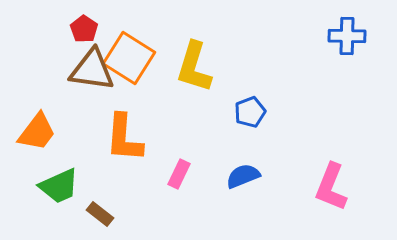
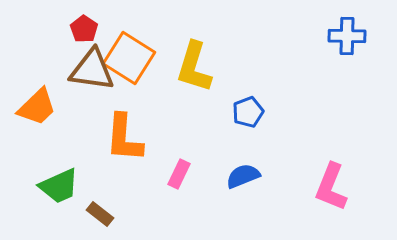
blue pentagon: moved 2 px left
orange trapezoid: moved 25 px up; rotated 9 degrees clockwise
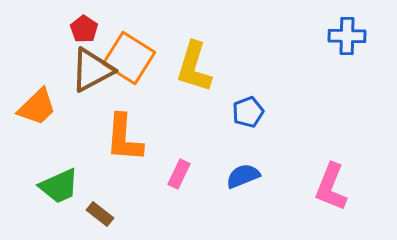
brown triangle: rotated 36 degrees counterclockwise
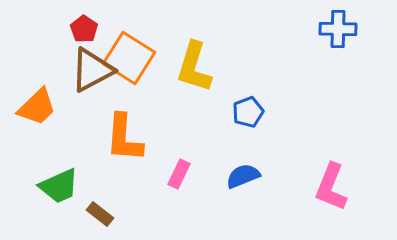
blue cross: moved 9 px left, 7 px up
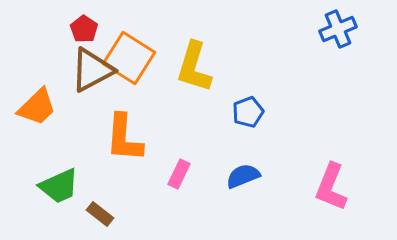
blue cross: rotated 24 degrees counterclockwise
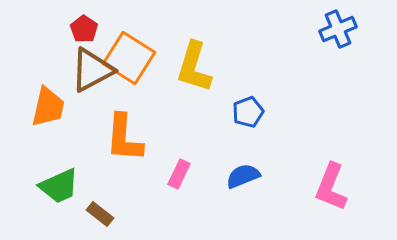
orange trapezoid: moved 11 px right; rotated 33 degrees counterclockwise
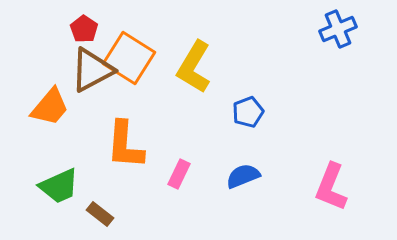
yellow L-shape: rotated 14 degrees clockwise
orange trapezoid: moved 2 px right; rotated 27 degrees clockwise
orange L-shape: moved 1 px right, 7 px down
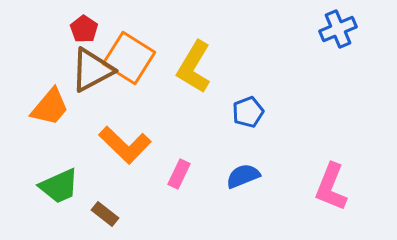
orange L-shape: rotated 50 degrees counterclockwise
brown rectangle: moved 5 px right
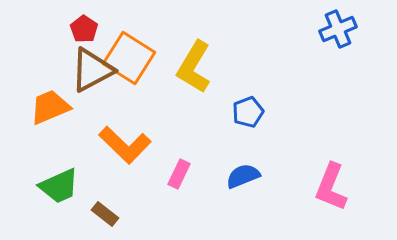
orange trapezoid: rotated 153 degrees counterclockwise
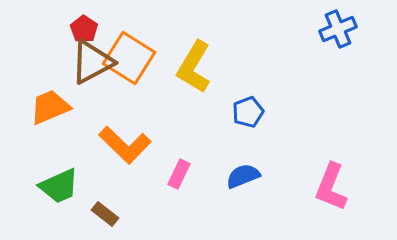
brown triangle: moved 8 px up
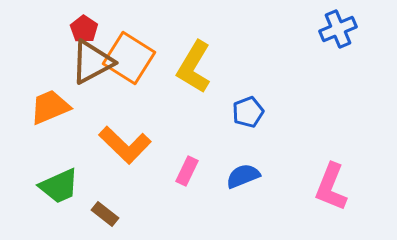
pink rectangle: moved 8 px right, 3 px up
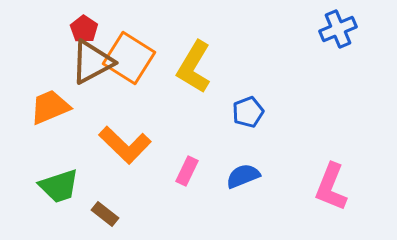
green trapezoid: rotated 6 degrees clockwise
